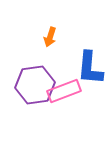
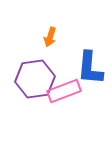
purple hexagon: moved 6 px up
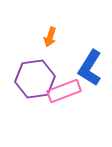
blue L-shape: rotated 27 degrees clockwise
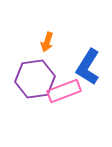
orange arrow: moved 3 px left, 5 px down
blue L-shape: moved 2 px left, 1 px up
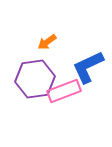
orange arrow: rotated 36 degrees clockwise
blue L-shape: rotated 33 degrees clockwise
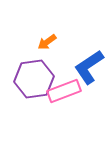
blue L-shape: moved 1 px right; rotated 9 degrees counterclockwise
purple hexagon: moved 1 px left
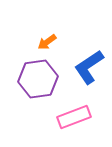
purple hexagon: moved 4 px right
pink rectangle: moved 10 px right, 26 px down
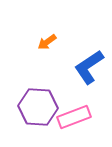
purple hexagon: moved 28 px down; rotated 12 degrees clockwise
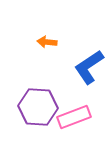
orange arrow: rotated 42 degrees clockwise
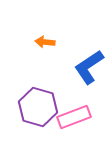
orange arrow: moved 2 px left
purple hexagon: rotated 12 degrees clockwise
